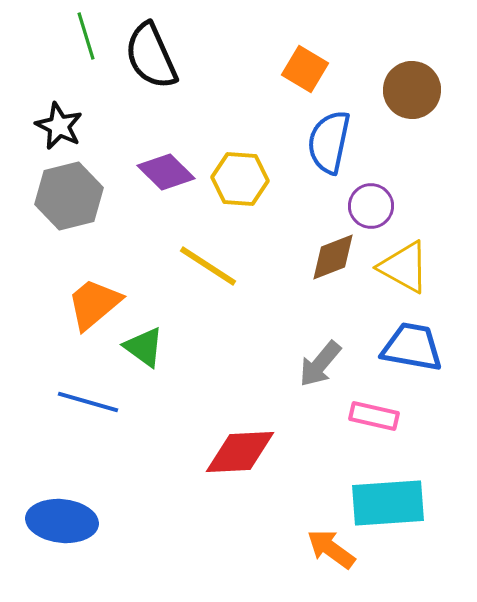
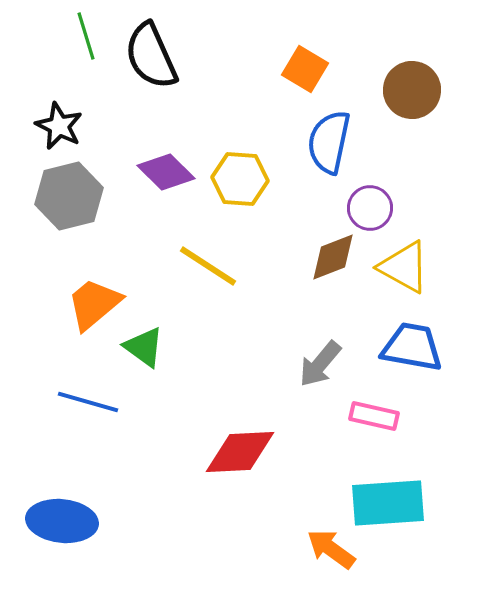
purple circle: moved 1 px left, 2 px down
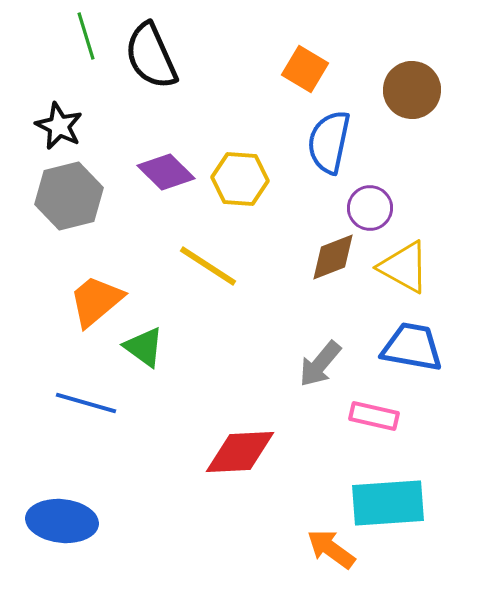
orange trapezoid: moved 2 px right, 3 px up
blue line: moved 2 px left, 1 px down
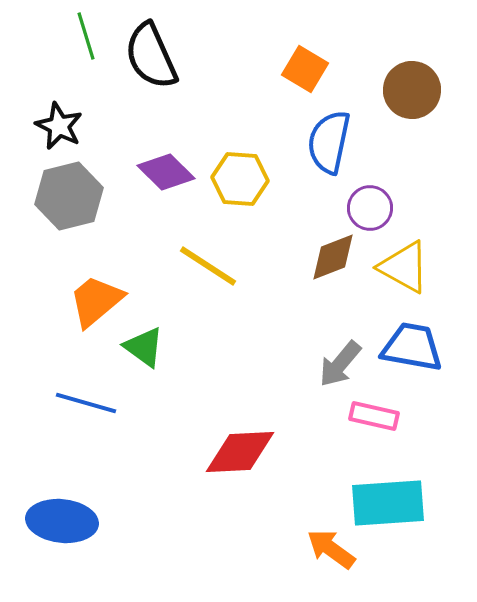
gray arrow: moved 20 px right
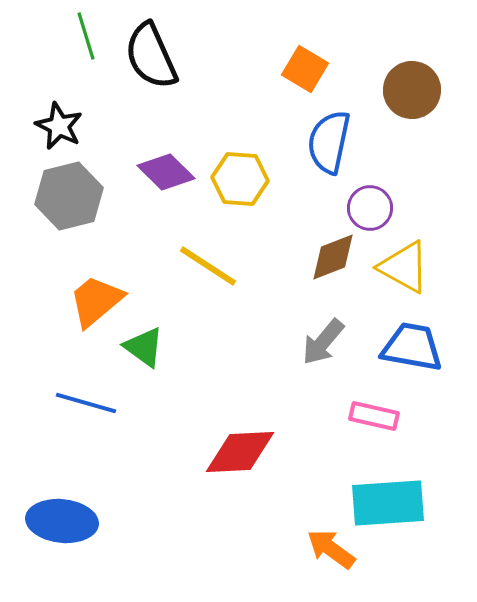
gray arrow: moved 17 px left, 22 px up
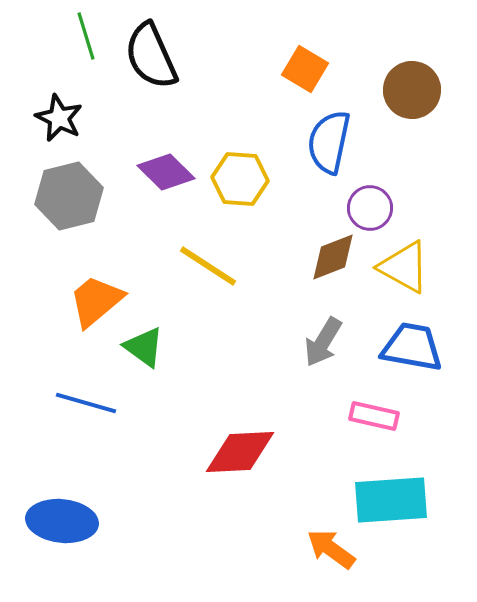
black star: moved 8 px up
gray arrow: rotated 9 degrees counterclockwise
cyan rectangle: moved 3 px right, 3 px up
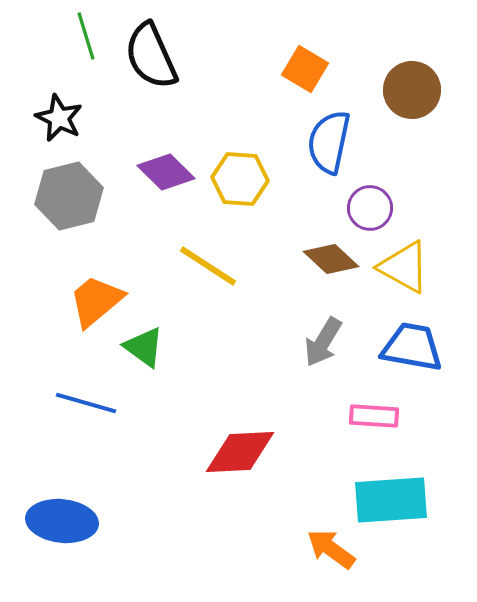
brown diamond: moved 2 px left, 2 px down; rotated 64 degrees clockwise
pink rectangle: rotated 9 degrees counterclockwise
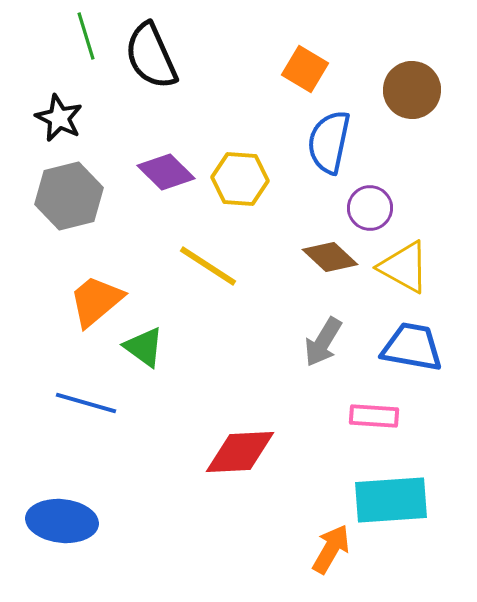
brown diamond: moved 1 px left, 2 px up
orange arrow: rotated 84 degrees clockwise
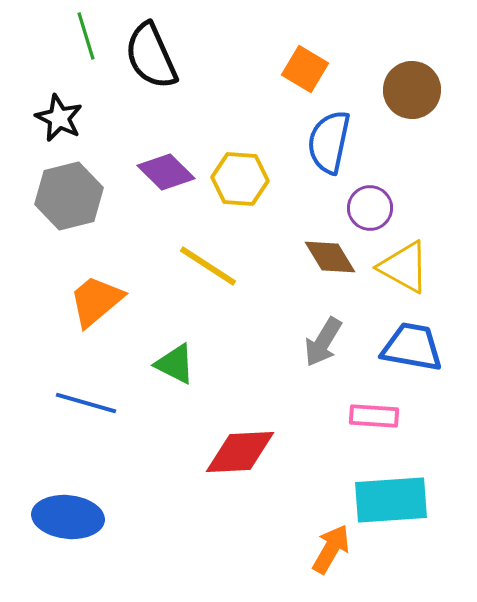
brown diamond: rotated 16 degrees clockwise
green triangle: moved 31 px right, 17 px down; rotated 9 degrees counterclockwise
blue ellipse: moved 6 px right, 4 px up
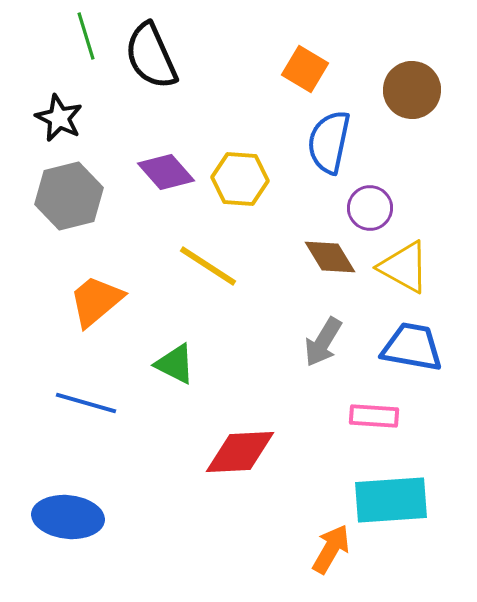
purple diamond: rotated 4 degrees clockwise
